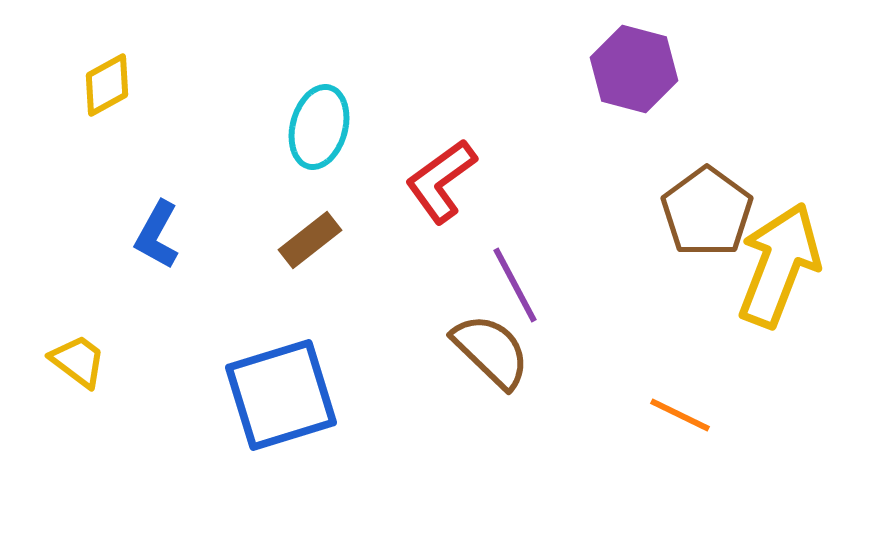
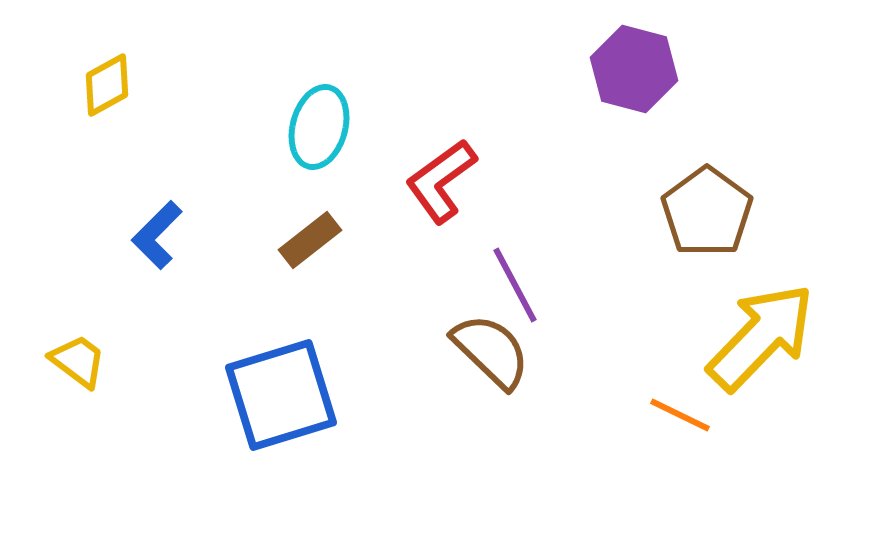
blue L-shape: rotated 16 degrees clockwise
yellow arrow: moved 18 px left, 72 px down; rotated 23 degrees clockwise
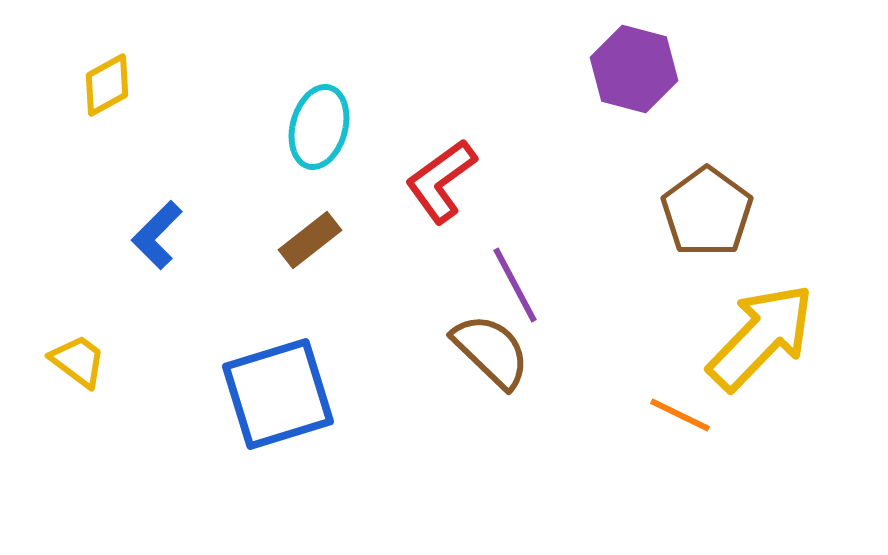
blue square: moved 3 px left, 1 px up
